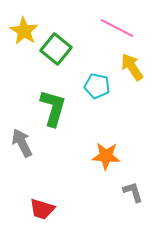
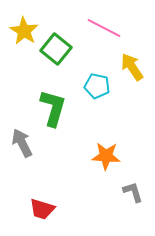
pink line: moved 13 px left
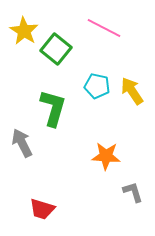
yellow arrow: moved 24 px down
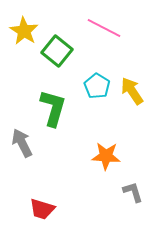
green square: moved 1 px right, 2 px down
cyan pentagon: rotated 20 degrees clockwise
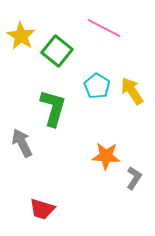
yellow star: moved 3 px left, 5 px down
gray L-shape: moved 1 px right, 14 px up; rotated 50 degrees clockwise
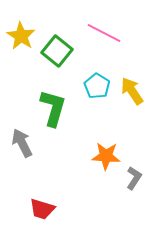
pink line: moved 5 px down
